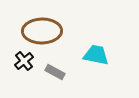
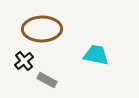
brown ellipse: moved 2 px up
gray rectangle: moved 8 px left, 8 px down
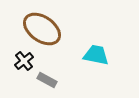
brown ellipse: rotated 36 degrees clockwise
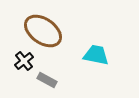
brown ellipse: moved 1 px right, 2 px down
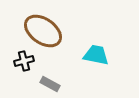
black cross: rotated 24 degrees clockwise
gray rectangle: moved 3 px right, 4 px down
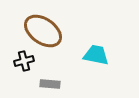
gray rectangle: rotated 24 degrees counterclockwise
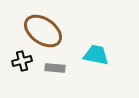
black cross: moved 2 px left
gray rectangle: moved 5 px right, 16 px up
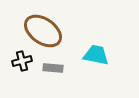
gray rectangle: moved 2 px left
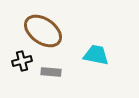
gray rectangle: moved 2 px left, 4 px down
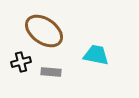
brown ellipse: moved 1 px right
black cross: moved 1 px left, 1 px down
